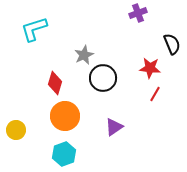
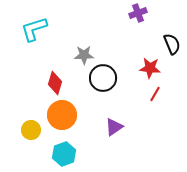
gray star: rotated 24 degrees clockwise
orange circle: moved 3 px left, 1 px up
yellow circle: moved 15 px right
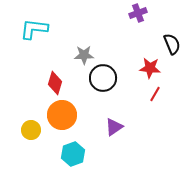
cyan L-shape: rotated 24 degrees clockwise
cyan hexagon: moved 9 px right
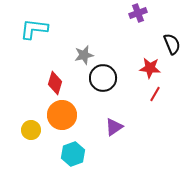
gray star: rotated 12 degrees counterclockwise
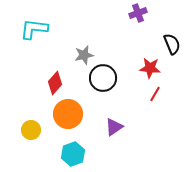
red diamond: rotated 25 degrees clockwise
orange circle: moved 6 px right, 1 px up
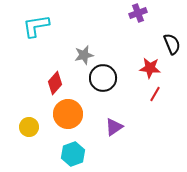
cyan L-shape: moved 2 px right, 3 px up; rotated 16 degrees counterclockwise
yellow circle: moved 2 px left, 3 px up
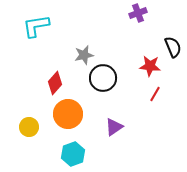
black semicircle: moved 1 px right, 3 px down
red star: moved 2 px up
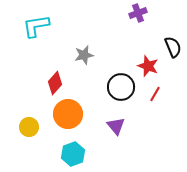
red star: moved 2 px left; rotated 15 degrees clockwise
black circle: moved 18 px right, 9 px down
purple triangle: moved 2 px right, 1 px up; rotated 36 degrees counterclockwise
